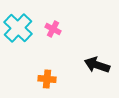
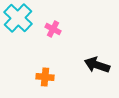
cyan cross: moved 10 px up
orange cross: moved 2 px left, 2 px up
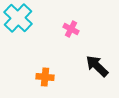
pink cross: moved 18 px right
black arrow: moved 1 px down; rotated 25 degrees clockwise
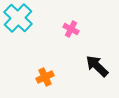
orange cross: rotated 30 degrees counterclockwise
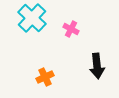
cyan cross: moved 14 px right
black arrow: rotated 140 degrees counterclockwise
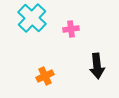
pink cross: rotated 35 degrees counterclockwise
orange cross: moved 1 px up
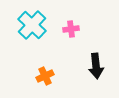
cyan cross: moved 7 px down
black arrow: moved 1 px left
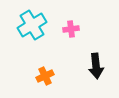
cyan cross: rotated 16 degrees clockwise
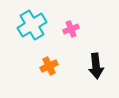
pink cross: rotated 14 degrees counterclockwise
orange cross: moved 4 px right, 10 px up
